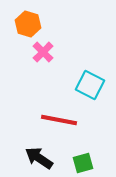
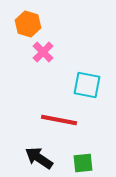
cyan square: moved 3 px left; rotated 16 degrees counterclockwise
green square: rotated 10 degrees clockwise
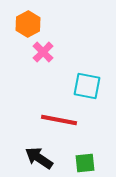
orange hexagon: rotated 15 degrees clockwise
cyan square: moved 1 px down
green square: moved 2 px right
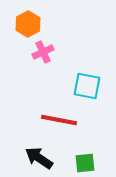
pink cross: rotated 20 degrees clockwise
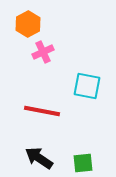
red line: moved 17 px left, 9 px up
green square: moved 2 px left
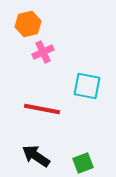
orange hexagon: rotated 15 degrees clockwise
red line: moved 2 px up
black arrow: moved 3 px left, 2 px up
green square: rotated 15 degrees counterclockwise
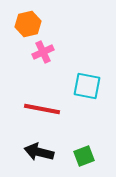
black arrow: moved 3 px right, 4 px up; rotated 20 degrees counterclockwise
green square: moved 1 px right, 7 px up
